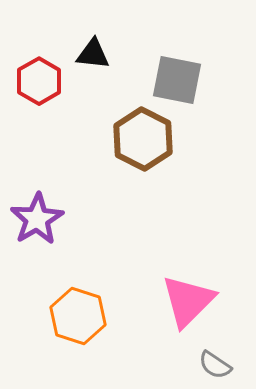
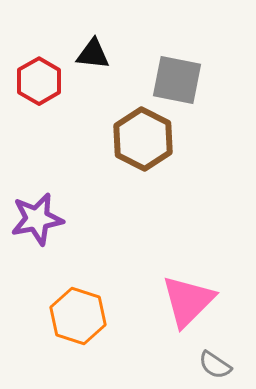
purple star: rotated 20 degrees clockwise
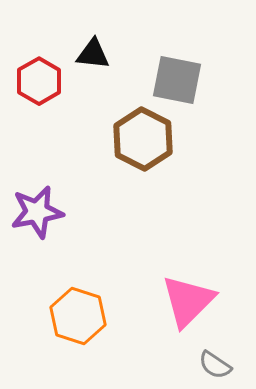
purple star: moved 7 px up
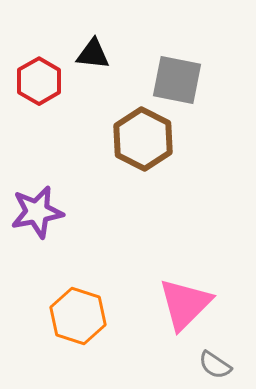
pink triangle: moved 3 px left, 3 px down
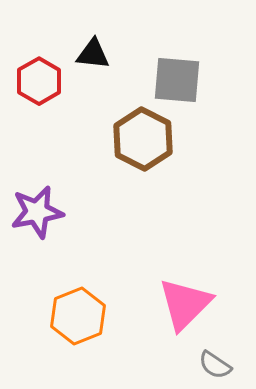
gray square: rotated 6 degrees counterclockwise
orange hexagon: rotated 20 degrees clockwise
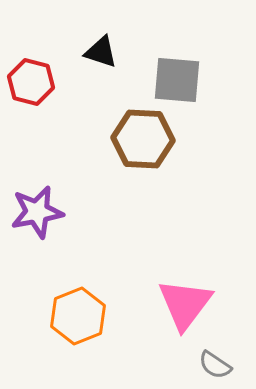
black triangle: moved 8 px right, 2 px up; rotated 12 degrees clockwise
red hexagon: moved 8 px left, 1 px down; rotated 15 degrees counterclockwise
brown hexagon: rotated 24 degrees counterclockwise
pink triangle: rotated 8 degrees counterclockwise
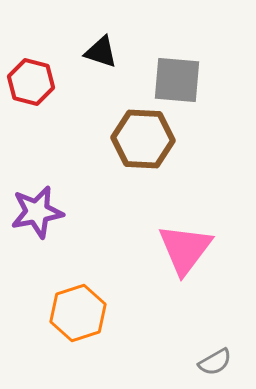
pink triangle: moved 55 px up
orange hexagon: moved 3 px up; rotated 4 degrees clockwise
gray semicircle: moved 3 px up; rotated 64 degrees counterclockwise
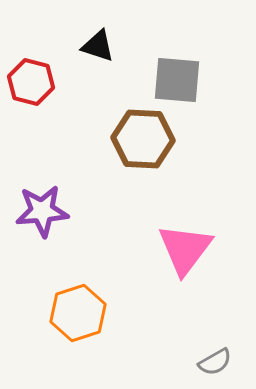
black triangle: moved 3 px left, 6 px up
purple star: moved 5 px right, 1 px up; rotated 6 degrees clockwise
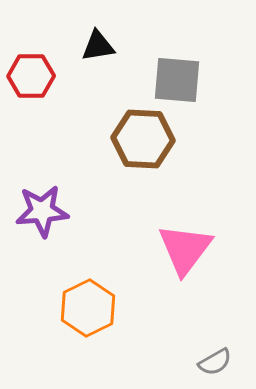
black triangle: rotated 27 degrees counterclockwise
red hexagon: moved 6 px up; rotated 15 degrees counterclockwise
orange hexagon: moved 10 px right, 5 px up; rotated 8 degrees counterclockwise
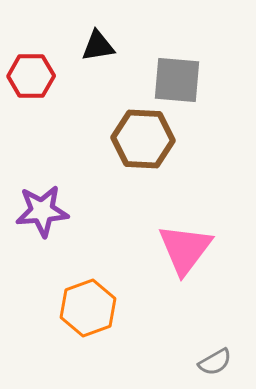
orange hexagon: rotated 6 degrees clockwise
